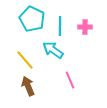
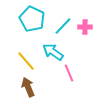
cyan line: moved 3 px right; rotated 42 degrees clockwise
cyan arrow: moved 2 px down
yellow line: moved 1 px right, 1 px down
pink line: moved 1 px left, 7 px up
brown arrow: moved 1 px down
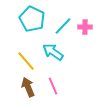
pink line: moved 16 px left, 13 px down
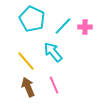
cyan arrow: rotated 15 degrees clockwise
pink line: moved 1 px right, 1 px up
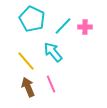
pink line: moved 3 px left, 1 px up
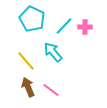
cyan line: moved 1 px right
pink line: moved 6 px down; rotated 30 degrees counterclockwise
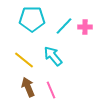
cyan pentagon: rotated 25 degrees counterclockwise
cyan arrow: moved 4 px down
yellow line: moved 2 px left, 1 px up; rotated 10 degrees counterclockwise
pink line: rotated 30 degrees clockwise
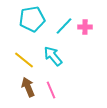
cyan pentagon: rotated 10 degrees counterclockwise
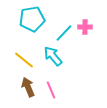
cyan line: moved 7 px down
